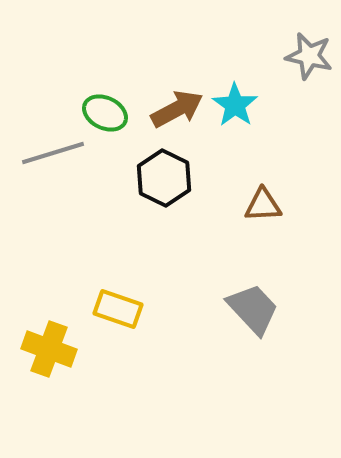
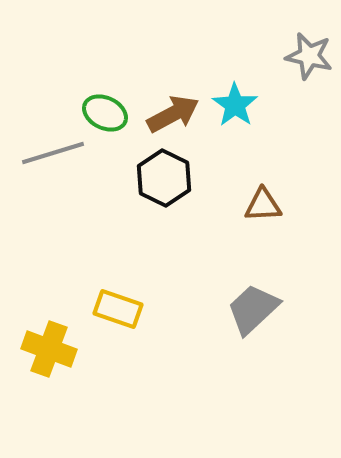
brown arrow: moved 4 px left, 5 px down
gray trapezoid: rotated 90 degrees counterclockwise
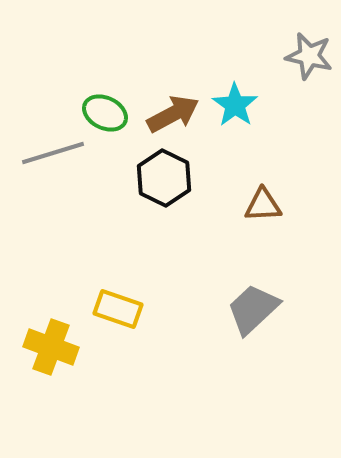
yellow cross: moved 2 px right, 2 px up
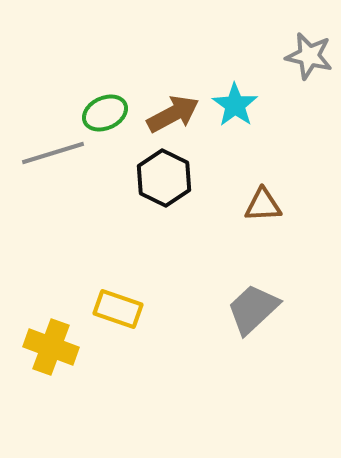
green ellipse: rotated 51 degrees counterclockwise
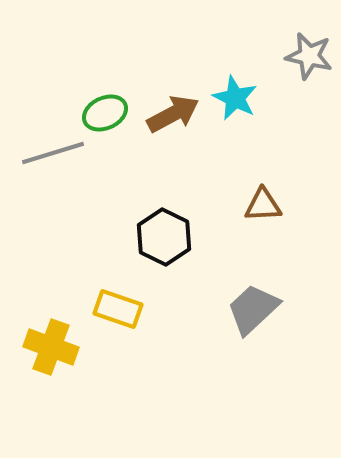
cyan star: moved 7 px up; rotated 9 degrees counterclockwise
black hexagon: moved 59 px down
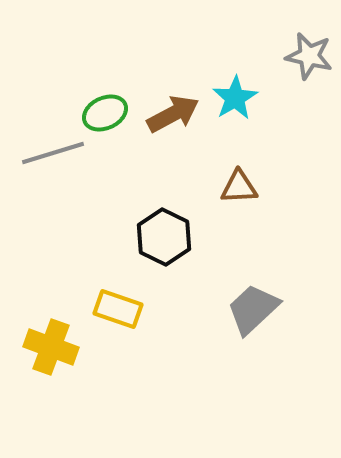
cyan star: rotated 15 degrees clockwise
brown triangle: moved 24 px left, 18 px up
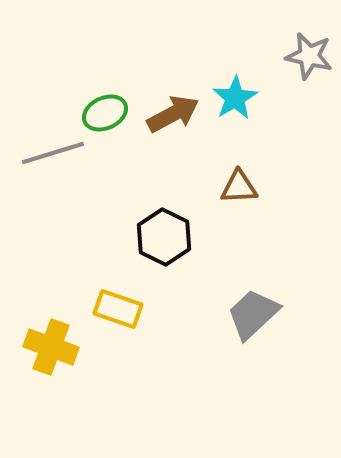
gray trapezoid: moved 5 px down
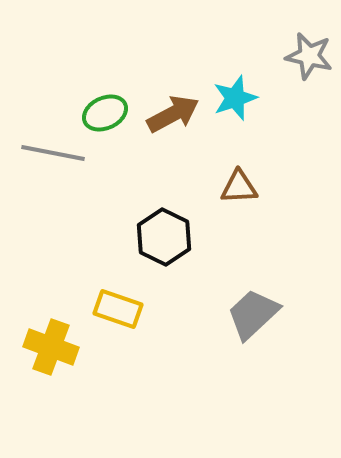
cyan star: rotated 12 degrees clockwise
gray line: rotated 28 degrees clockwise
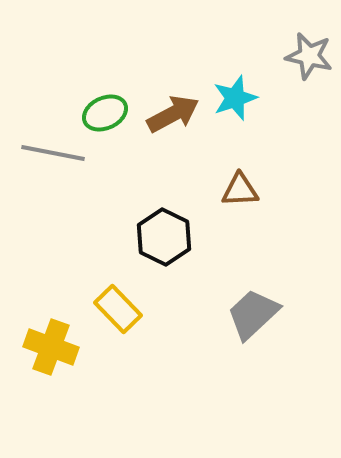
brown triangle: moved 1 px right, 3 px down
yellow rectangle: rotated 27 degrees clockwise
